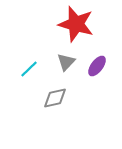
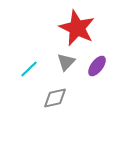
red star: moved 1 px right, 4 px down; rotated 9 degrees clockwise
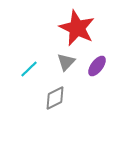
gray diamond: rotated 15 degrees counterclockwise
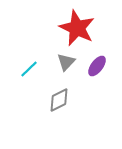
gray diamond: moved 4 px right, 2 px down
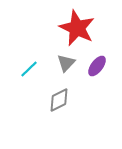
gray triangle: moved 1 px down
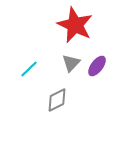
red star: moved 2 px left, 3 px up
gray triangle: moved 5 px right
gray diamond: moved 2 px left
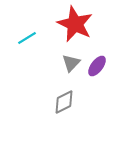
red star: moved 1 px up
cyan line: moved 2 px left, 31 px up; rotated 12 degrees clockwise
gray diamond: moved 7 px right, 2 px down
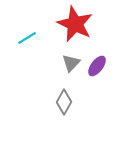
gray diamond: rotated 35 degrees counterclockwise
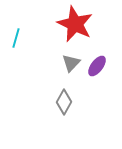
cyan line: moved 11 px left; rotated 42 degrees counterclockwise
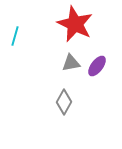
cyan line: moved 1 px left, 2 px up
gray triangle: rotated 36 degrees clockwise
